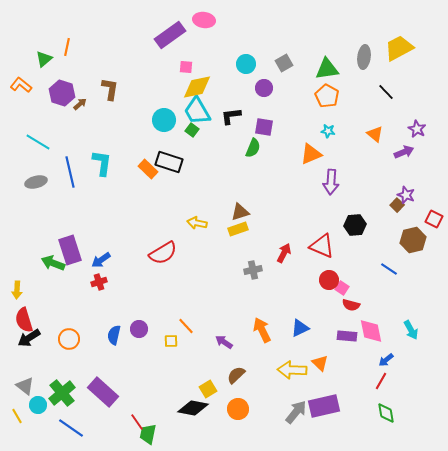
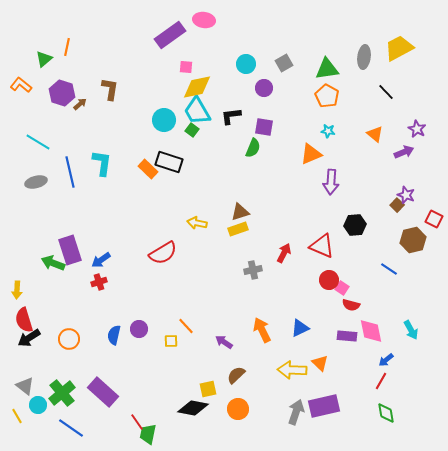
yellow square at (208, 389): rotated 18 degrees clockwise
gray arrow at (296, 412): rotated 20 degrees counterclockwise
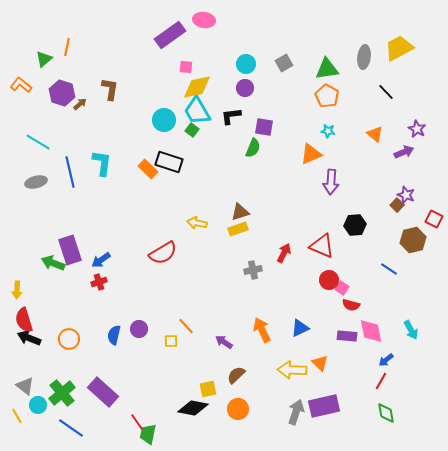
purple circle at (264, 88): moved 19 px left
black arrow at (29, 338): rotated 55 degrees clockwise
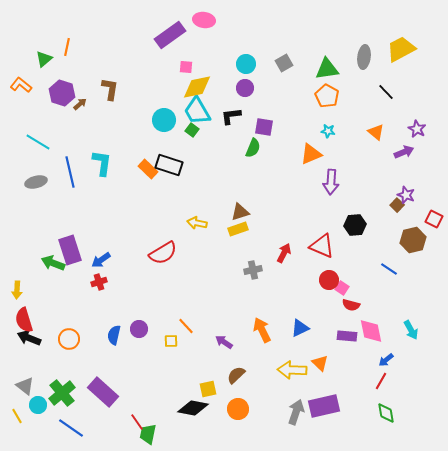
yellow trapezoid at (399, 48): moved 2 px right, 1 px down
orange triangle at (375, 134): moved 1 px right, 2 px up
black rectangle at (169, 162): moved 3 px down
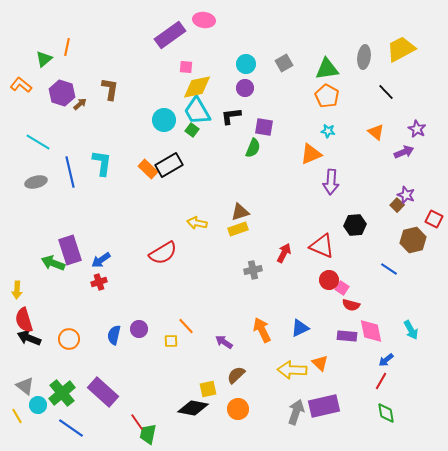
black rectangle at (169, 165): rotated 48 degrees counterclockwise
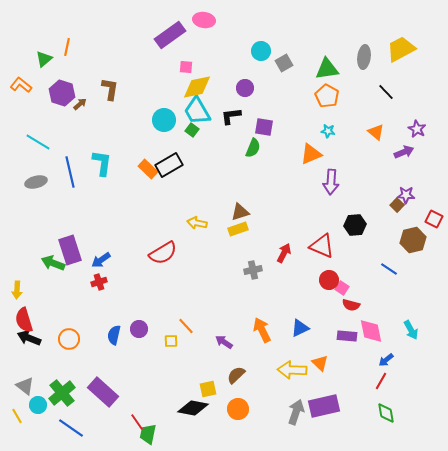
cyan circle at (246, 64): moved 15 px right, 13 px up
purple star at (406, 195): rotated 18 degrees counterclockwise
